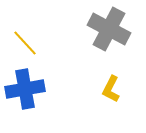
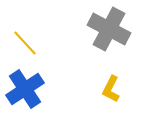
blue cross: rotated 24 degrees counterclockwise
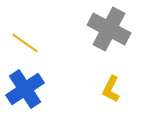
yellow line: rotated 12 degrees counterclockwise
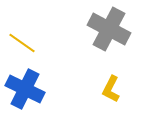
yellow line: moved 3 px left
blue cross: rotated 30 degrees counterclockwise
